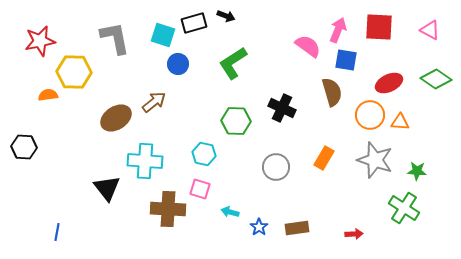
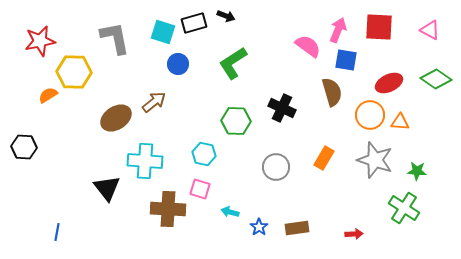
cyan square: moved 3 px up
orange semicircle: rotated 24 degrees counterclockwise
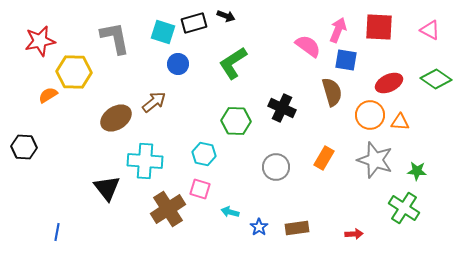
brown cross: rotated 36 degrees counterclockwise
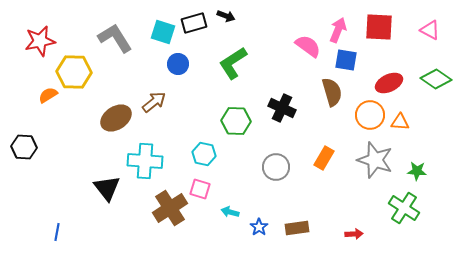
gray L-shape: rotated 21 degrees counterclockwise
brown cross: moved 2 px right, 1 px up
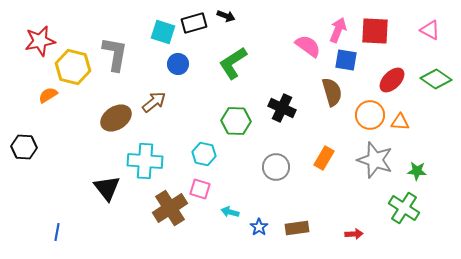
red square: moved 4 px left, 4 px down
gray L-shape: moved 16 px down; rotated 42 degrees clockwise
yellow hexagon: moved 1 px left, 5 px up; rotated 12 degrees clockwise
red ellipse: moved 3 px right, 3 px up; rotated 20 degrees counterclockwise
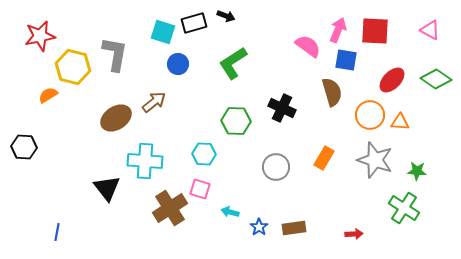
red star: moved 5 px up
cyan hexagon: rotated 10 degrees counterclockwise
brown rectangle: moved 3 px left
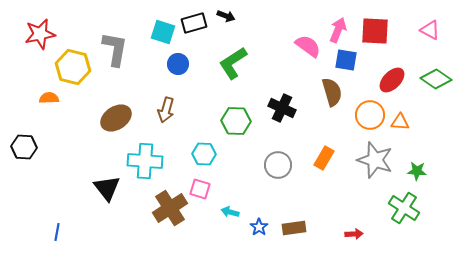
red star: moved 2 px up
gray L-shape: moved 5 px up
orange semicircle: moved 1 px right, 3 px down; rotated 30 degrees clockwise
brown arrow: moved 12 px right, 8 px down; rotated 145 degrees clockwise
gray circle: moved 2 px right, 2 px up
